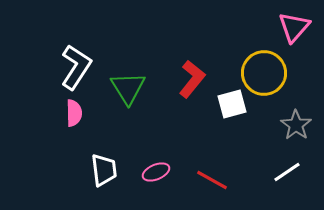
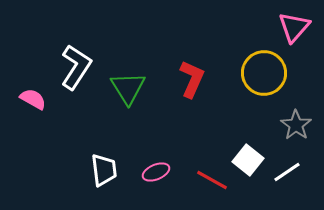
red L-shape: rotated 15 degrees counterclockwise
white square: moved 16 px right, 56 px down; rotated 36 degrees counterclockwise
pink semicircle: moved 41 px left, 14 px up; rotated 60 degrees counterclockwise
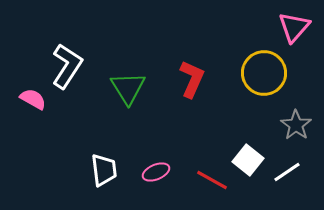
white L-shape: moved 9 px left, 1 px up
